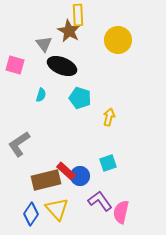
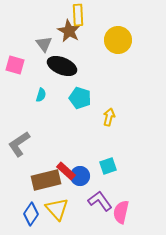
cyan square: moved 3 px down
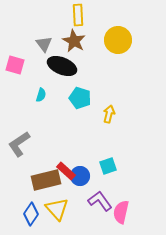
brown star: moved 5 px right, 10 px down
yellow arrow: moved 3 px up
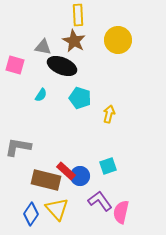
gray triangle: moved 1 px left, 3 px down; rotated 42 degrees counterclockwise
cyan semicircle: rotated 16 degrees clockwise
gray L-shape: moved 1 px left, 3 px down; rotated 44 degrees clockwise
brown rectangle: rotated 28 degrees clockwise
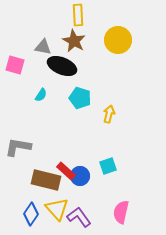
purple L-shape: moved 21 px left, 16 px down
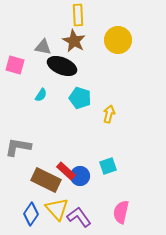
brown rectangle: rotated 12 degrees clockwise
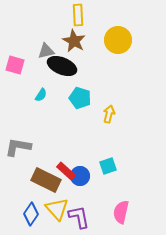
gray triangle: moved 3 px right, 4 px down; rotated 24 degrees counterclockwise
purple L-shape: rotated 25 degrees clockwise
